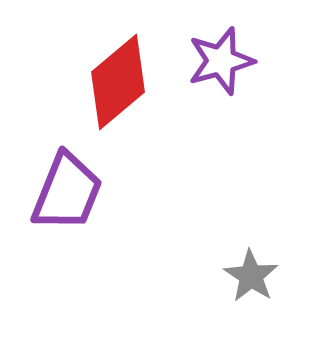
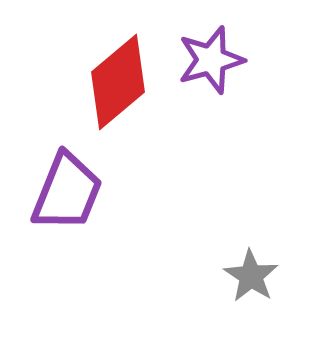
purple star: moved 10 px left, 1 px up
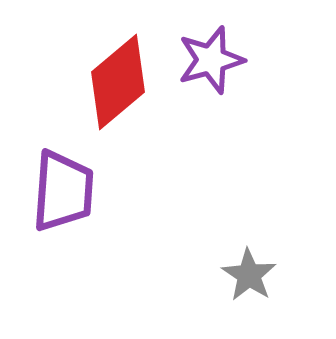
purple trapezoid: moved 4 px left, 1 px up; rotated 18 degrees counterclockwise
gray star: moved 2 px left, 1 px up
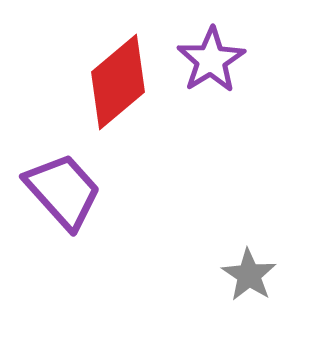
purple star: rotated 16 degrees counterclockwise
purple trapezoid: rotated 46 degrees counterclockwise
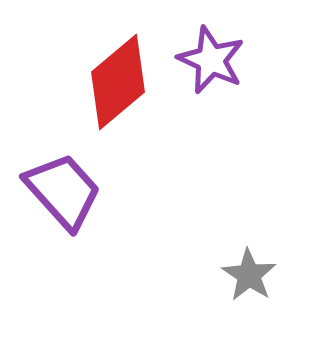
purple star: rotated 16 degrees counterclockwise
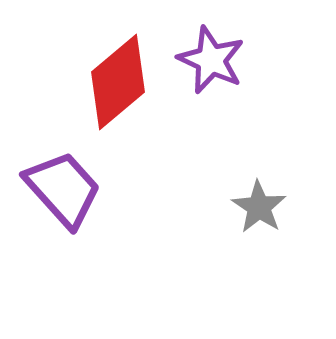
purple trapezoid: moved 2 px up
gray star: moved 10 px right, 68 px up
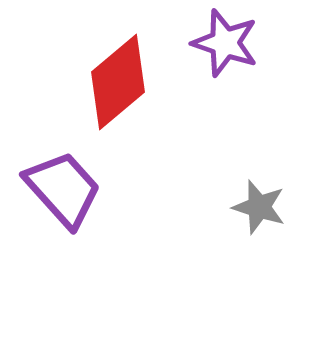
purple star: moved 14 px right, 17 px up; rotated 6 degrees counterclockwise
gray star: rotated 16 degrees counterclockwise
